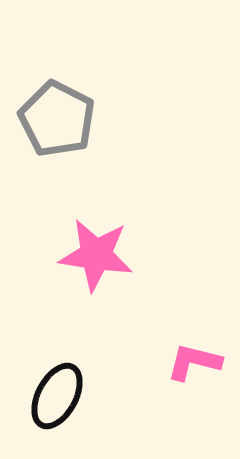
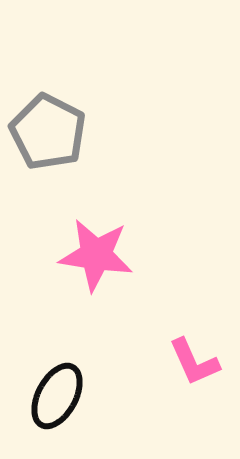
gray pentagon: moved 9 px left, 13 px down
pink L-shape: rotated 128 degrees counterclockwise
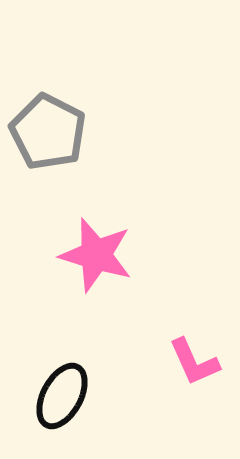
pink star: rotated 8 degrees clockwise
black ellipse: moved 5 px right
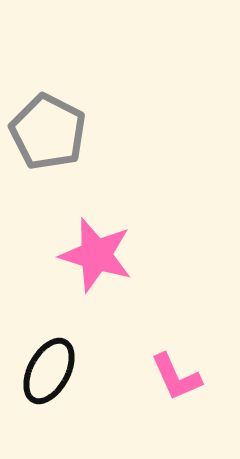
pink L-shape: moved 18 px left, 15 px down
black ellipse: moved 13 px left, 25 px up
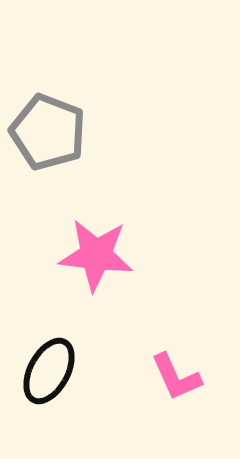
gray pentagon: rotated 6 degrees counterclockwise
pink star: rotated 10 degrees counterclockwise
